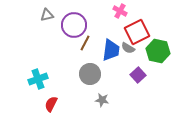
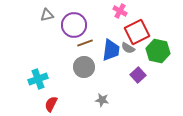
brown line: rotated 42 degrees clockwise
gray circle: moved 6 px left, 7 px up
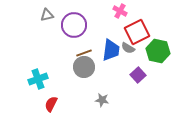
brown line: moved 1 px left, 10 px down
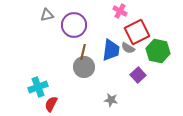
brown line: moved 1 px left, 1 px up; rotated 56 degrees counterclockwise
cyan cross: moved 8 px down
gray star: moved 9 px right
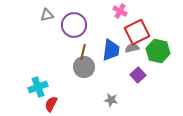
gray semicircle: moved 4 px right; rotated 136 degrees clockwise
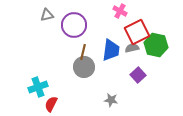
green hexagon: moved 2 px left, 6 px up
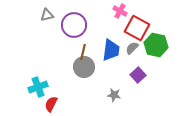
red square: moved 4 px up; rotated 35 degrees counterclockwise
gray semicircle: rotated 32 degrees counterclockwise
gray star: moved 3 px right, 5 px up
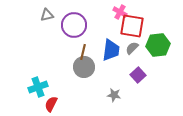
pink cross: moved 1 px down
red square: moved 5 px left, 2 px up; rotated 20 degrees counterclockwise
green hexagon: moved 2 px right; rotated 20 degrees counterclockwise
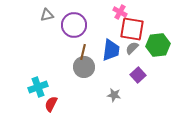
red square: moved 3 px down
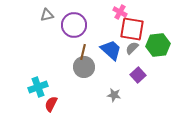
blue trapezoid: rotated 55 degrees counterclockwise
